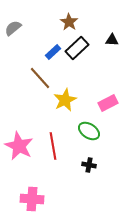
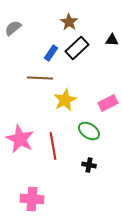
blue rectangle: moved 2 px left, 1 px down; rotated 14 degrees counterclockwise
brown line: rotated 45 degrees counterclockwise
pink star: moved 1 px right, 7 px up
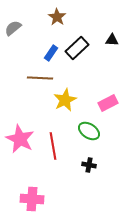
brown star: moved 12 px left, 5 px up
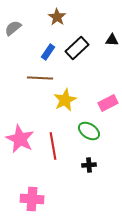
blue rectangle: moved 3 px left, 1 px up
black cross: rotated 16 degrees counterclockwise
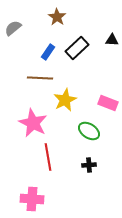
pink rectangle: rotated 48 degrees clockwise
pink star: moved 13 px right, 16 px up
red line: moved 5 px left, 11 px down
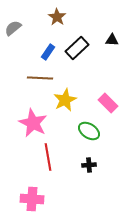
pink rectangle: rotated 24 degrees clockwise
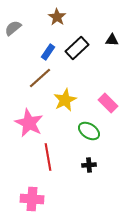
brown line: rotated 45 degrees counterclockwise
pink star: moved 4 px left
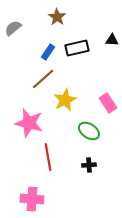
black rectangle: rotated 30 degrees clockwise
brown line: moved 3 px right, 1 px down
pink rectangle: rotated 12 degrees clockwise
pink star: rotated 12 degrees counterclockwise
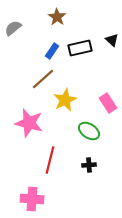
black triangle: rotated 40 degrees clockwise
black rectangle: moved 3 px right
blue rectangle: moved 4 px right, 1 px up
red line: moved 2 px right, 3 px down; rotated 24 degrees clockwise
